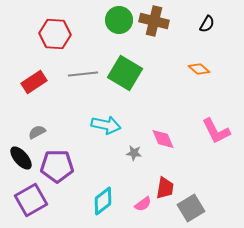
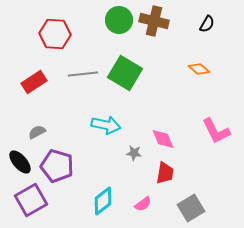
black ellipse: moved 1 px left, 4 px down
purple pentagon: rotated 16 degrees clockwise
red trapezoid: moved 15 px up
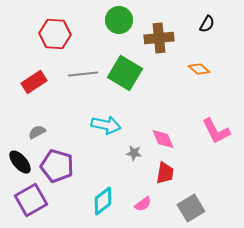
brown cross: moved 5 px right, 17 px down; rotated 20 degrees counterclockwise
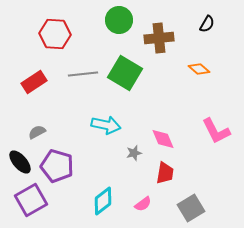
gray star: rotated 21 degrees counterclockwise
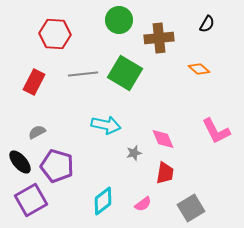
red rectangle: rotated 30 degrees counterclockwise
